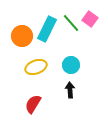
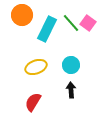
pink square: moved 2 px left, 4 px down
orange circle: moved 21 px up
black arrow: moved 1 px right
red semicircle: moved 2 px up
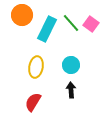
pink square: moved 3 px right, 1 px down
yellow ellipse: rotated 60 degrees counterclockwise
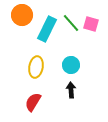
pink square: rotated 21 degrees counterclockwise
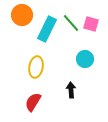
cyan circle: moved 14 px right, 6 px up
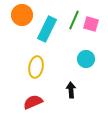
green line: moved 3 px right, 3 px up; rotated 66 degrees clockwise
cyan circle: moved 1 px right
red semicircle: rotated 36 degrees clockwise
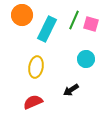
black arrow: rotated 119 degrees counterclockwise
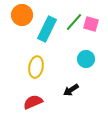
green line: moved 2 px down; rotated 18 degrees clockwise
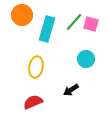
cyan rectangle: rotated 10 degrees counterclockwise
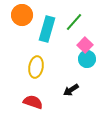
pink square: moved 6 px left, 21 px down; rotated 28 degrees clockwise
cyan circle: moved 1 px right
red semicircle: rotated 42 degrees clockwise
